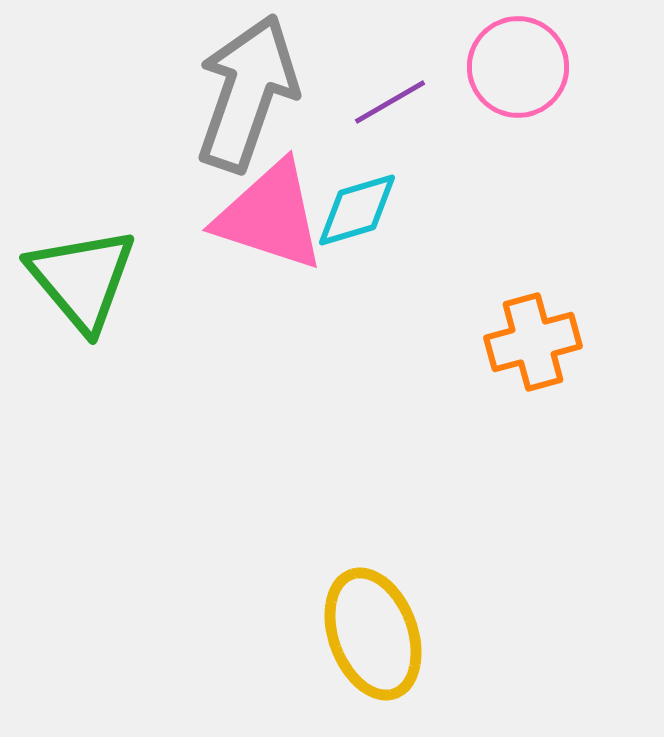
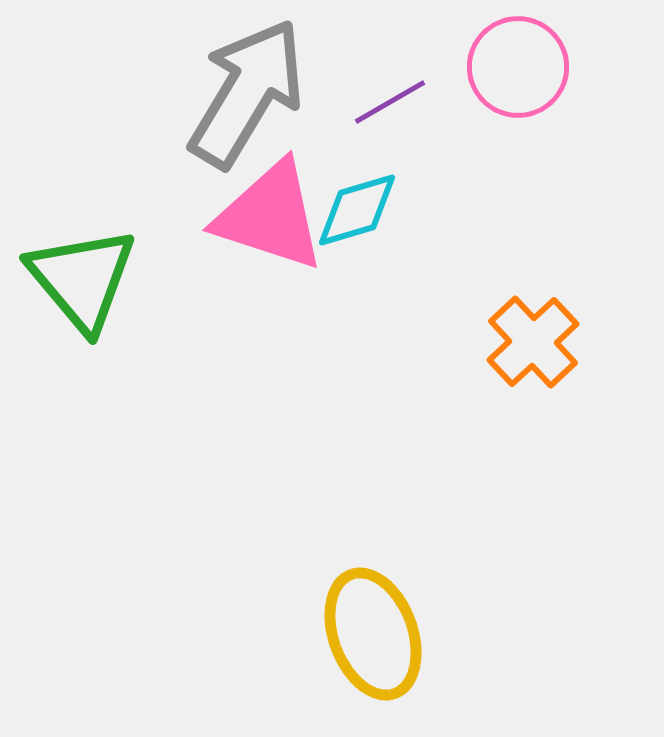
gray arrow: rotated 12 degrees clockwise
orange cross: rotated 28 degrees counterclockwise
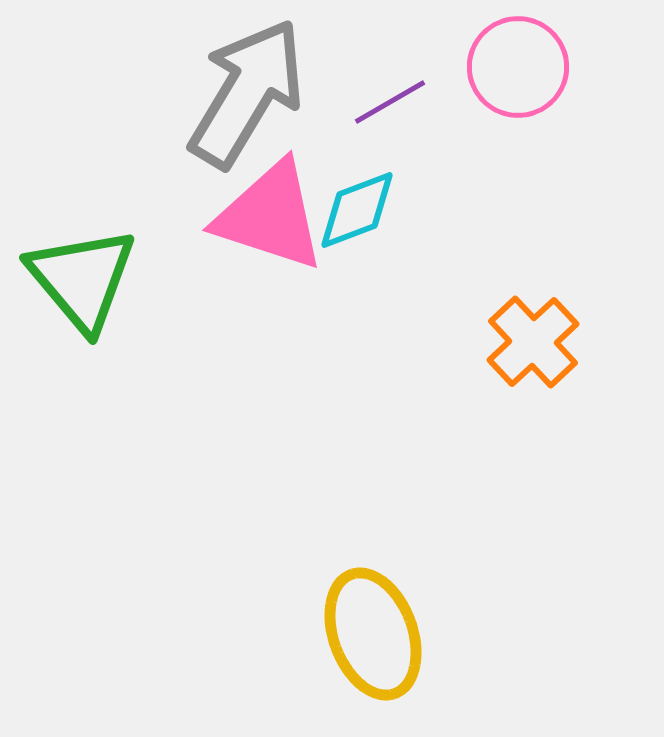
cyan diamond: rotated 4 degrees counterclockwise
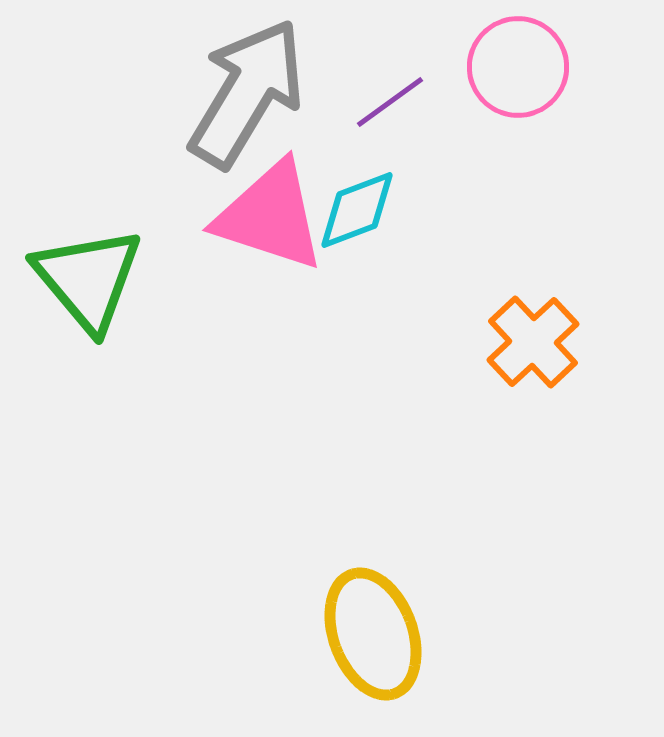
purple line: rotated 6 degrees counterclockwise
green triangle: moved 6 px right
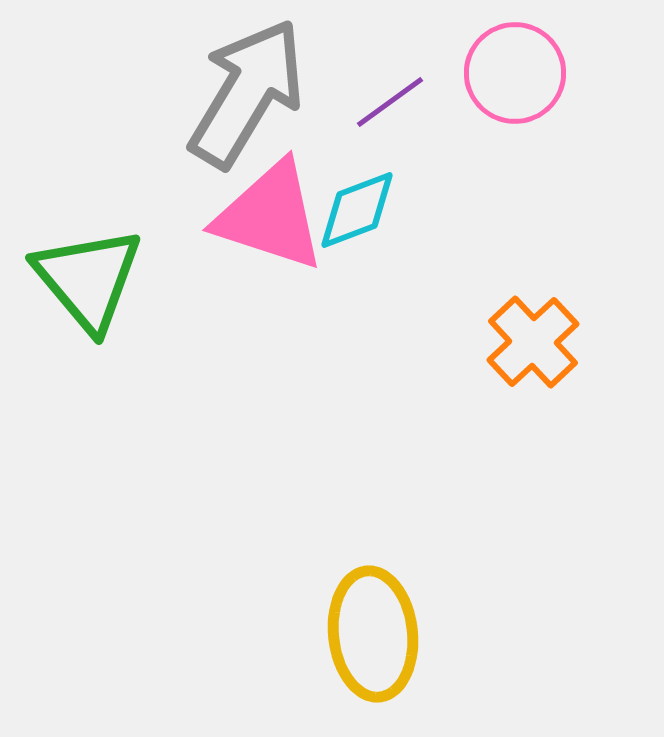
pink circle: moved 3 px left, 6 px down
yellow ellipse: rotated 14 degrees clockwise
